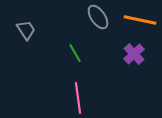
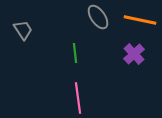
gray trapezoid: moved 3 px left
green line: rotated 24 degrees clockwise
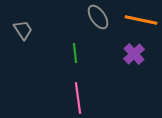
orange line: moved 1 px right
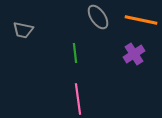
gray trapezoid: rotated 135 degrees clockwise
purple cross: rotated 10 degrees clockwise
pink line: moved 1 px down
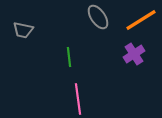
orange line: rotated 44 degrees counterclockwise
green line: moved 6 px left, 4 px down
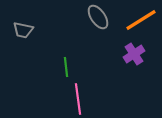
green line: moved 3 px left, 10 px down
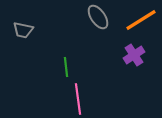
purple cross: moved 1 px down
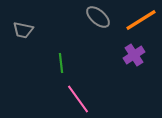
gray ellipse: rotated 15 degrees counterclockwise
green line: moved 5 px left, 4 px up
pink line: rotated 28 degrees counterclockwise
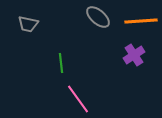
orange line: moved 1 px down; rotated 28 degrees clockwise
gray trapezoid: moved 5 px right, 6 px up
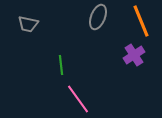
gray ellipse: rotated 70 degrees clockwise
orange line: rotated 72 degrees clockwise
green line: moved 2 px down
